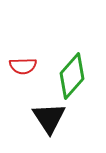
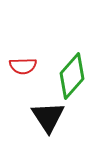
black triangle: moved 1 px left, 1 px up
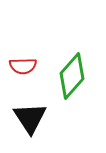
black triangle: moved 18 px left, 1 px down
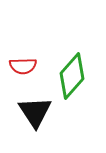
black triangle: moved 5 px right, 6 px up
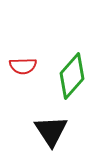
black triangle: moved 16 px right, 19 px down
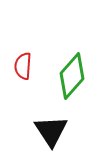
red semicircle: rotated 96 degrees clockwise
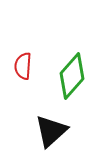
black triangle: rotated 21 degrees clockwise
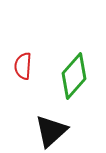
green diamond: moved 2 px right
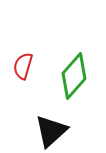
red semicircle: rotated 12 degrees clockwise
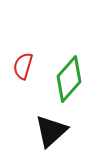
green diamond: moved 5 px left, 3 px down
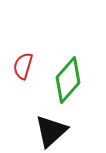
green diamond: moved 1 px left, 1 px down
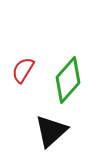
red semicircle: moved 4 px down; rotated 16 degrees clockwise
